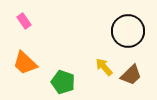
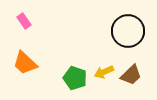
yellow arrow: moved 5 px down; rotated 72 degrees counterclockwise
green pentagon: moved 12 px right, 4 px up
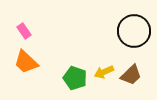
pink rectangle: moved 10 px down
black circle: moved 6 px right
orange trapezoid: moved 1 px right, 1 px up
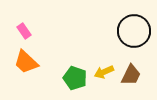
brown trapezoid: rotated 20 degrees counterclockwise
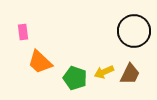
pink rectangle: moved 1 px left, 1 px down; rotated 28 degrees clockwise
orange trapezoid: moved 14 px right
brown trapezoid: moved 1 px left, 1 px up
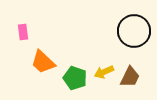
orange trapezoid: moved 3 px right
brown trapezoid: moved 3 px down
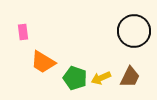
orange trapezoid: rotated 12 degrees counterclockwise
yellow arrow: moved 3 px left, 6 px down
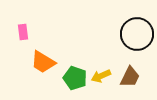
black circle: moved 3 px right, 3 px down
yellow arrow: moved 2 px up
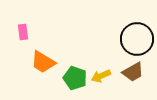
black circle: moved 5 px down
brown trapezoid: moved 3 px right, 5 px up; rotated 35 degrees clockwise
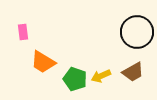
black circle: moved 7 px up
green pentagon: moved 1 px down
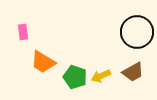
green pentagon: moved 2 px up
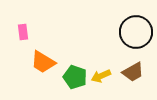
black circle: moved 1 px left
